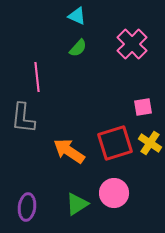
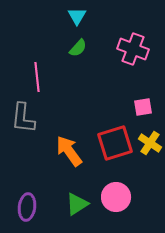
cyan triangle: rotated 36 degrees clockwise
pink cross: moved 1 px right, 5 px down; rotated 24 degrees counterclockwise
orange arrow: rotated 20 degrees clockwise
pink circle: moved 2 px right, 4 px down
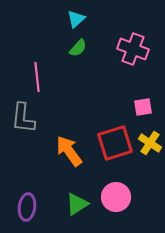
cyan triangle: moved 1 px left, 3 px down; rotated 18 degrees clockwise
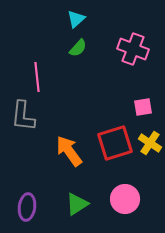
gray L-shape: moved 2 px up
pink circle: moved 9 px right, 2 px down
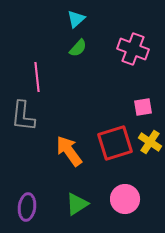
yellow cross: moved 1 px up
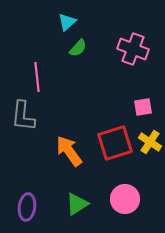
cyan triangle: moved 9 px left, 3 px down
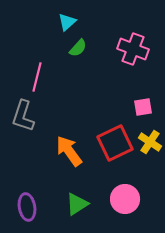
pink line: rotated 20 degrees clockwise
gray L-shape: rotated 12 degrees clockwise
red square: rotated 9 degrees counterclockwise
purple ellipse: rotated 16 degrees counterclockwise
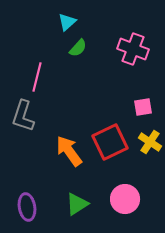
red square: moved 5 px left, 1 px up
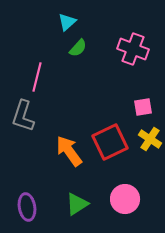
yellow cross: moved 3 px up
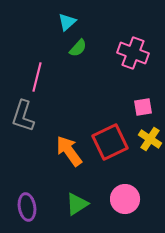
pink cross: moved 4 px down
